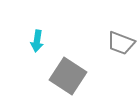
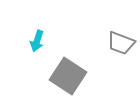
cyan arrow: rotated 10 degrees clockwise
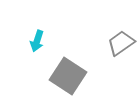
gray trapezoid: rotated 124 degrees clockwise
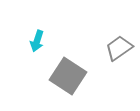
gray trapezoid: moved 2 px left, 5 px down
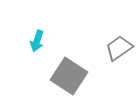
gray square: moved 1 px right
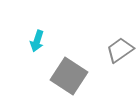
gray trapezoid: moved 1 px right, 2 px down
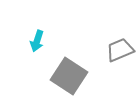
gray trapezoid: rotated 12 degrees clockwise
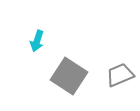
gray trapezoid: moved 25 px down
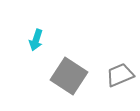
cyan arrow: moved 1 px left, 1 px up
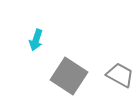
gray trapezoid: rotated 52 degrees clockwise
